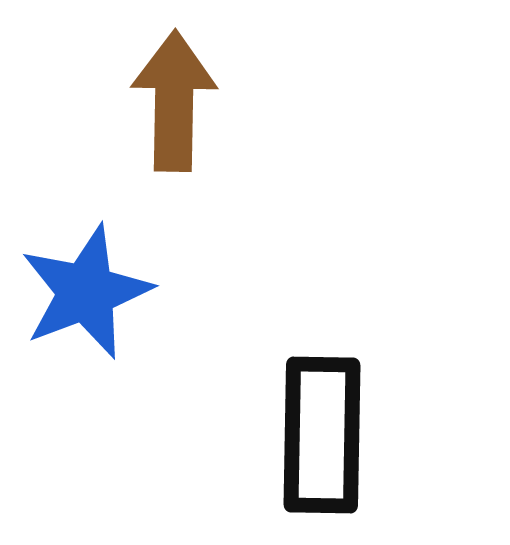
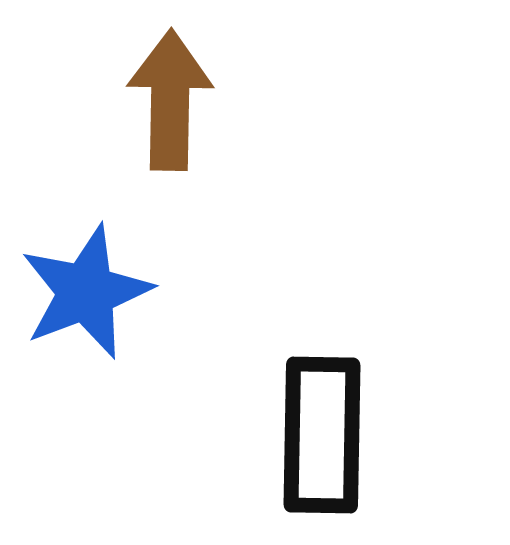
brown arrow: moved 4 px left, 1 px up
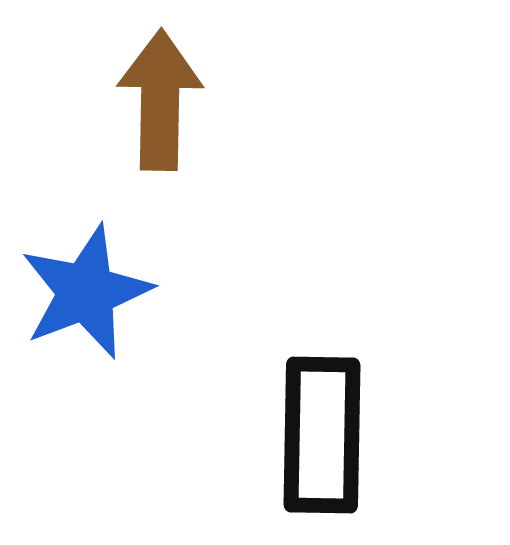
brown arrow: moved 10 px left
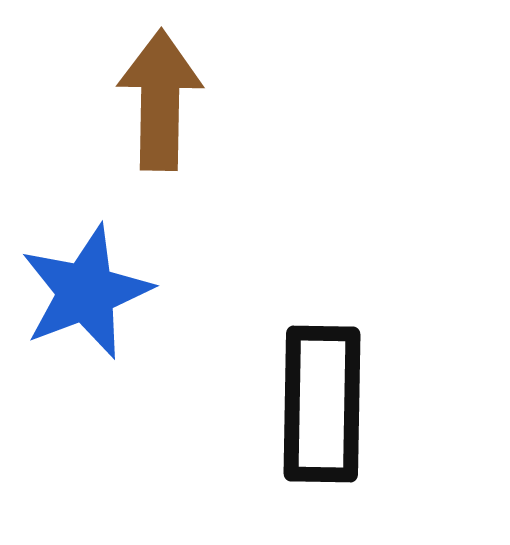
black rectangle: moved 31 px up
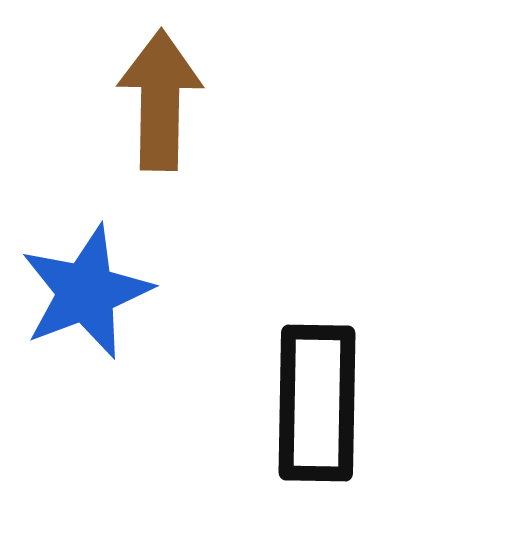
black rectangle: moved 5 px left, 1 px up
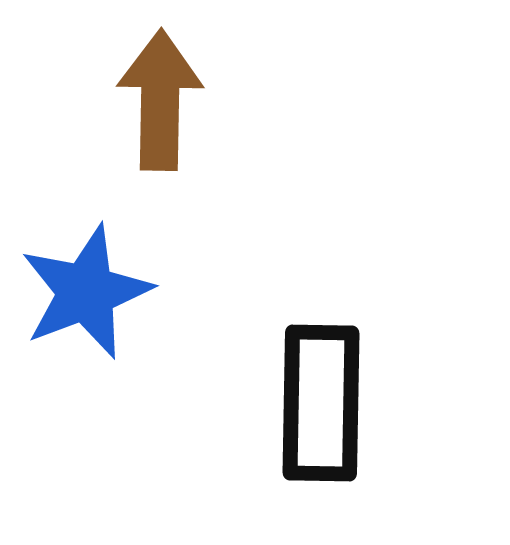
black rectangle: moved 4 px right
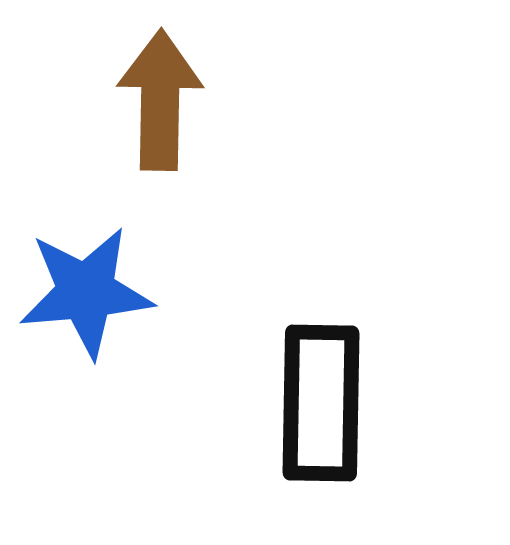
blue star: rotated 16 degrees clockwise
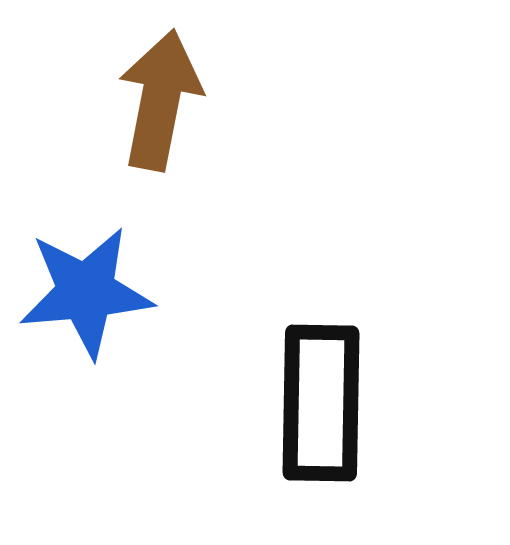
brown arrow: rotated 10 degrees clockwise
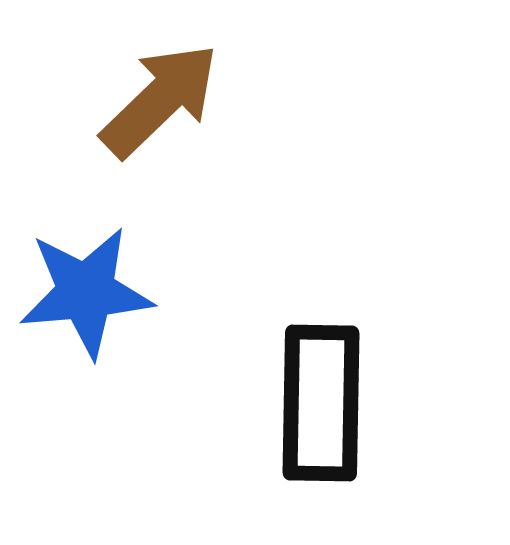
brown arrow: rotated 35 degrees clockwise
